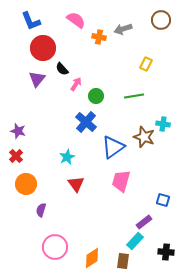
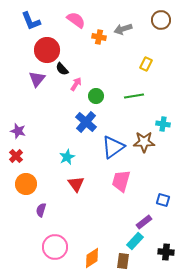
red circle: moved 4 px right, 2 px down
brown star: moved 5 px down; rotated 20 degrees counterclockwise
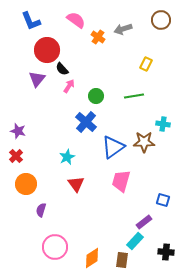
orange cross: moved 1 px left; rotated 24 degrees clockwise
pink arrow: moved 7 px left, 2 px down
brown rectangle: moved 1 px left, 1 px up
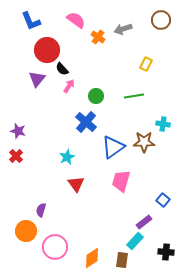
orange circle: moved 47 px down
blue square: rotated 24 degrees clockwise
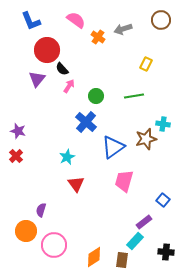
brown star: moved 2 px right, 3 px up; rotated 15 degrees counterclockwise
pink trapezoid: moved 3 px right
pink circle: moved 1 px left, 2 px up
orange diamond: moved 2 px right, 1 px up
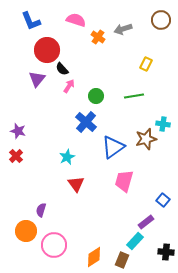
pink semicircle: rotated 18 degrees counterclockwise
purple rectangle: moved 2 px right
brown rectangle: rotated 14 degrees clockwise
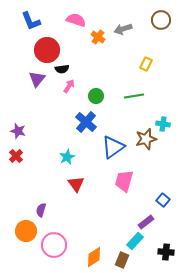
black semicircle: rotated 56 degrees counterclockwise
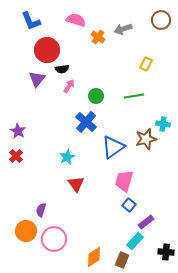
purple star: rotated 14 degrees clockwise
blue square: moved 34 px left, 5 px down
pink circle: moved 6 px up
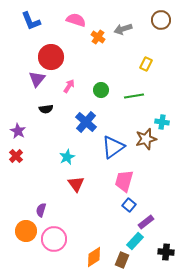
red circle: moved 4 px right, 7 px down
black semicircle: moved 16 px left, 40 px down
green circle: moved 5 px right, 6 px up
cyan cross: moved 1 px left, 2 px up
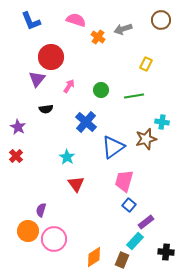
purple star: moved 4 px up
cyan star: rotated 14 degrees counterclockwise
orange circle: moved 2 px right
